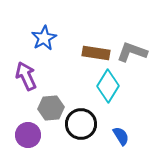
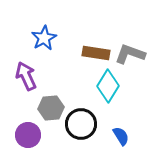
gray L-shape: moved 2 px left, 2 px down
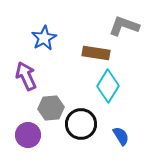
gray L-shape: moved 6 px left, 28 px up
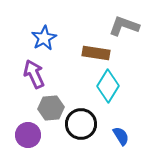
purple arrow: moved 8 px right, 2 px up
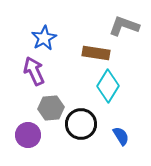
purple arrow: moved 3 px up
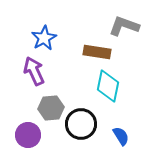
brown rectangle: moved 1 px right, 1 px up
cyan diamond: rotated 20 degrees counterclockwise
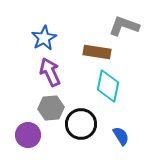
purple arrow: moved 16 px right, 1 px down
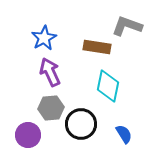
gray L-shape: moved 3 px right
brown rectangle: moved 5 px up
blue semicircle: moved 3 px right, 2 px up
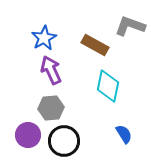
gray L-shape: moved 3 px right
brown rectangle: moved 2 px left, 2 px up; rotated 20 degrees clockwise
purple arrow: moved 1 px right, 2 px up
black circle: moved 17 px left, 17 px down
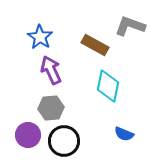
blue star: moved 4 px left, 1 px up; rotated 10 degrees counterclockwise
blue semicircle: rotated 144 degrees clockwise
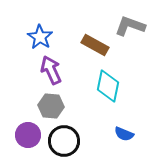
gray hexagon: moved 2 px up; rotated 10 degrees clockwise
